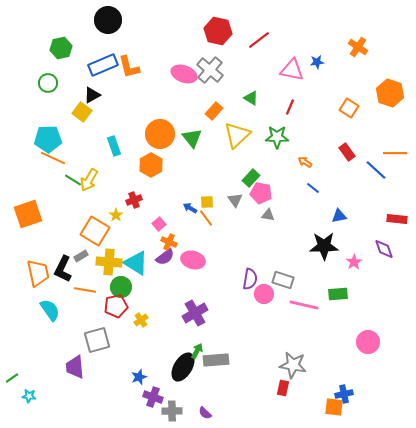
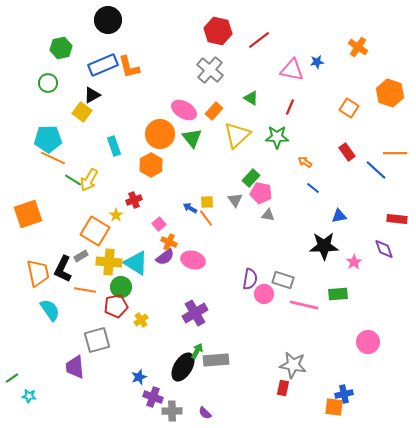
pink ellipse at (184, 74): moved 36 px down; rotated 10 degrees clockwise
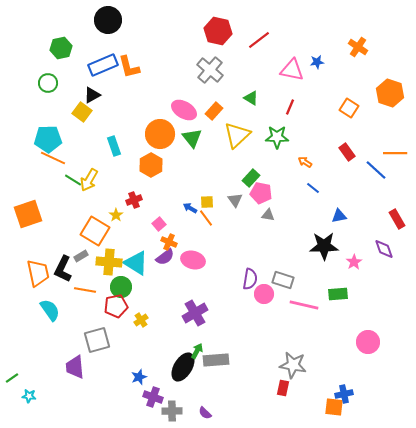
red rectangle at (397, 219): rotated 54 degrees clockwise
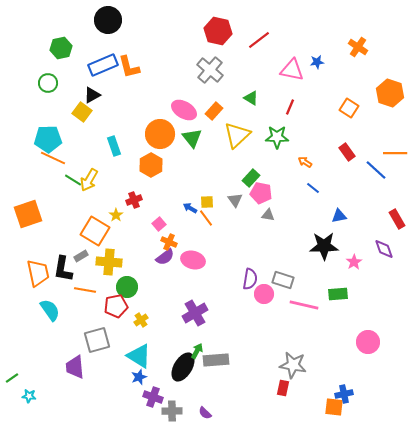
cyan triangle at (136, 263): moved 3 px right, 93 px down
black L-shape at (63, 269): rotated 16 degrees counterclockwise
green circle at (121, 287): moved 6 px right
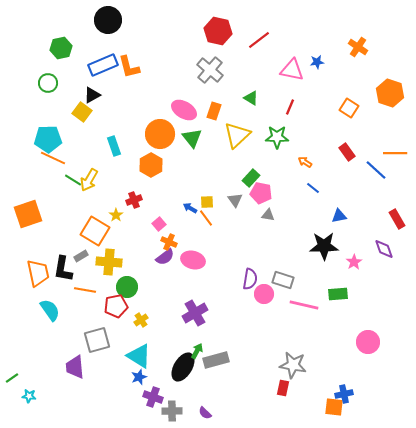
orange rectangle at (214, 111): rotated 24 degrees counterclockwise
gray rectangle at (216, 360): rotated 10 degrees counterclockwise
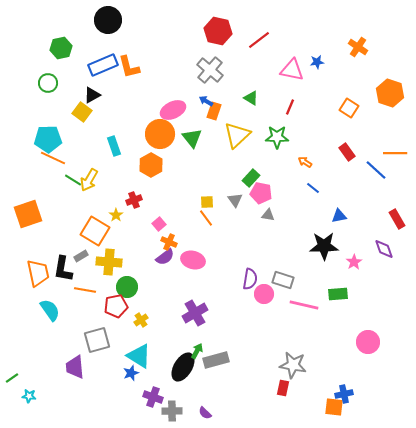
pink ellipse at (184, 110): moved 11 px left; rotated 55 degrees counterclockwise
blue arrow at (190, 208): moved 16 px right, 107 px up
blue star at (139, 377): moved 8 px left, 4 px up
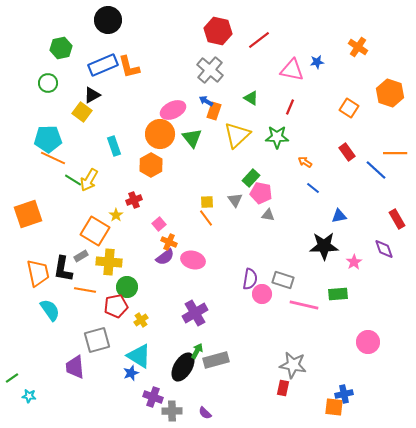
pink circle at (264, 294): moved 2 px left
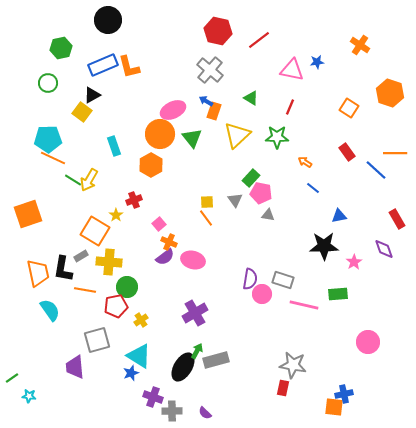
orange cross at (358, 47): moved 2 px right, 2 px up
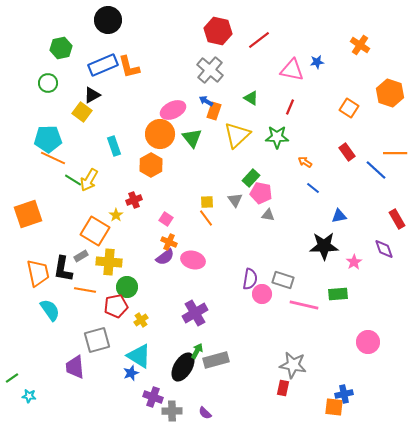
pink square at (159, 224): moved 7 px right, 5 px up; rotated 16 degrees counterclockwise
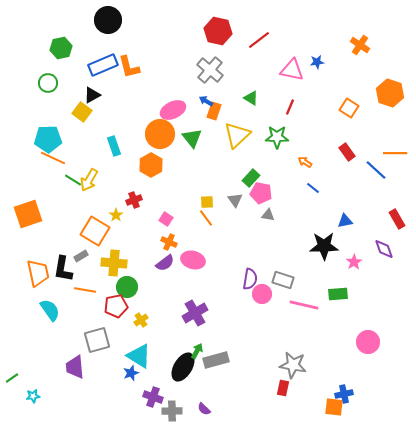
blue triangle at (339, 216): moved 6 px right, 5 px down
purple semicircle at (165, 257): moved 6 px down
yellow cross at (109, 262): moved 5 px right, 1 px down
cyan star at (29, 396): moved 4 px right; rotated 16 degrees counterclockwise
purple semicircle at (205, 413): moved 1 px left, 4 px up
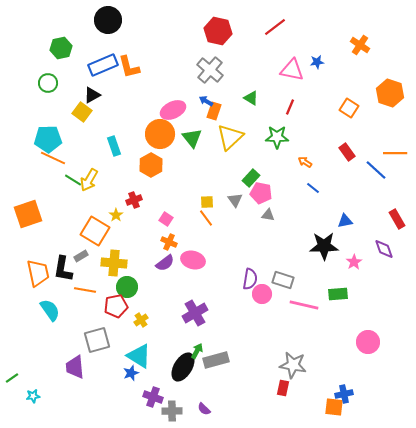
red line at (259, 40): moved 16 px right, 13 px up
yellow triangle at (237, 135): moved 7 px left, 2 px down
